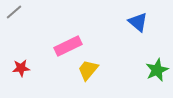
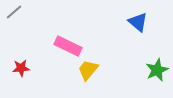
pink rectangle: rotated 52 degrees clockwise
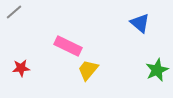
blue triangle: moved 2 px right, 1 px down
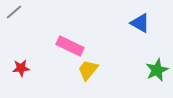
blue triangle: rotated 10 degrees counterclockwise
pink rectangle: moved 2 px right
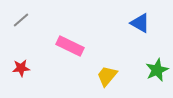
gray line: moved 7 px right, 8 px down
yellow trapezoid: moved 19 px right, 6 px down
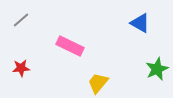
green star: moved 1 px up
yellow trapezoid: moved 9 px left, 7 px down
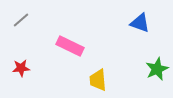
blue triangle: rotated 10 degrees counterclockwise
yellow trapezoid: moved 3 px up; rotated 45 degrees counterclockwise
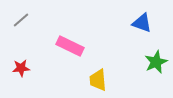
blue triangle: moved 2 px right
green star: moved 1 px left, 7 px up
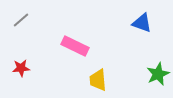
pink rectangle: moved 5 px right
green star: moved 2 px right, 12 px down
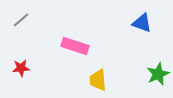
pink rectangle: rotated 8 degrees counterclockwise
